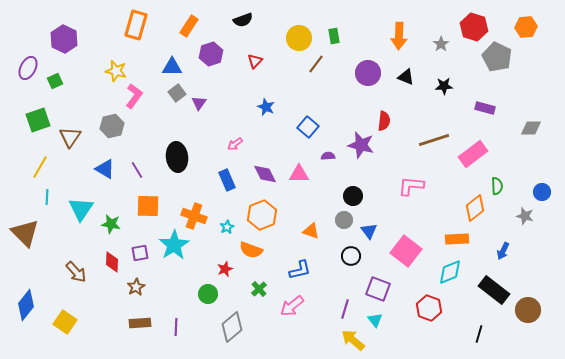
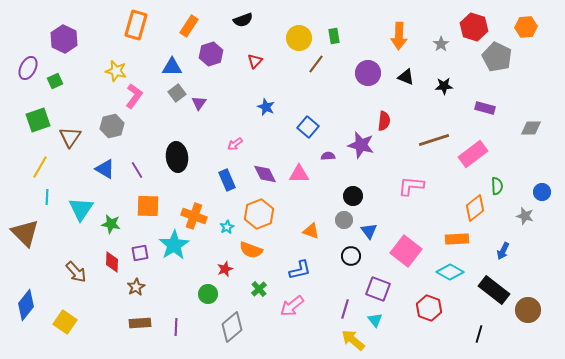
orange hexagon at (262, 215): moved 3 px left, 1 px up
cyan diamond at (450, 272): rotated 52 degrees clockwise
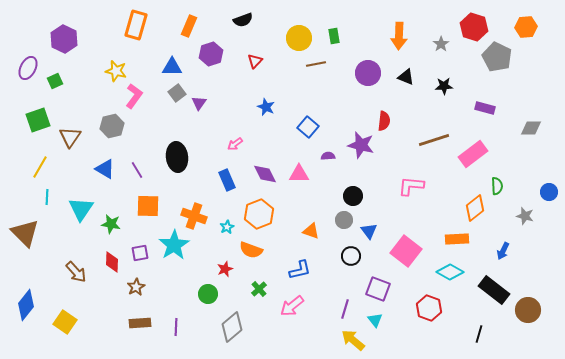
orange rectangle at (189, 26): rotated 10 degrees counterclockwise
brown line at (316, 64): rotated 42 degrees clockwise
blue circle at (542, 192): moved 7 px right
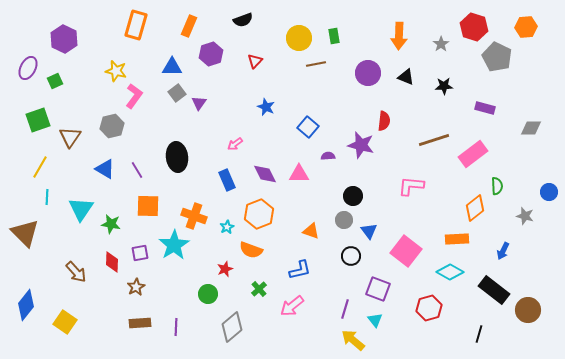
red hexagon at (429, 308): rotated 25 degrees clockwise
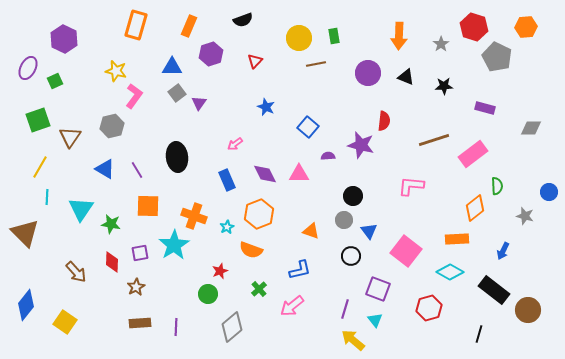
red star at (225, 269): moved 5 px left, 2 px down
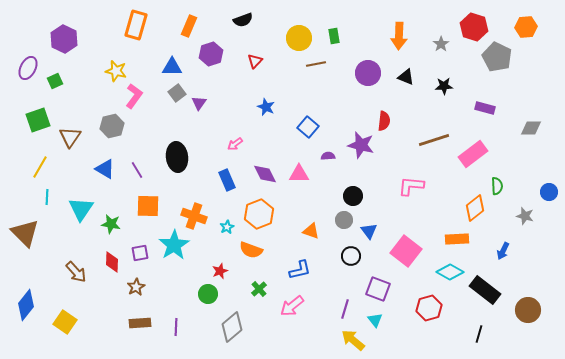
black rectangle at (494, 290): moved 9 px left
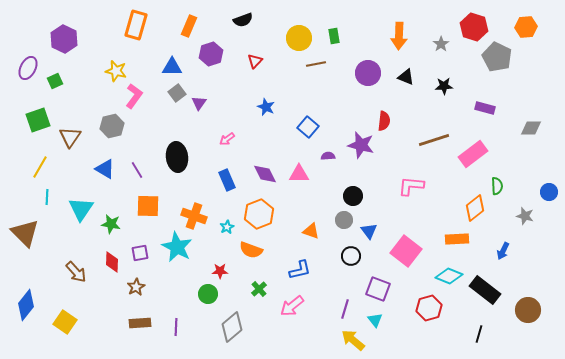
pink arrow at (235, 144): moved 8 px left, 5 px up
cyan star at (174, 245): moved 3 px right, 2 px down; rotated 12 degrees counterclockwise
red star at (220, 271): rotated 21 degrees clockwise
cyan diamond at (450, 272): moved 1 px left, 4 px down; rotated 8 degrees counterclockwise
